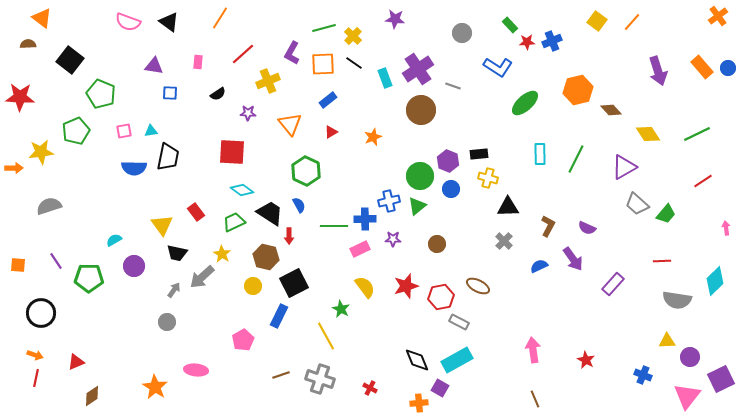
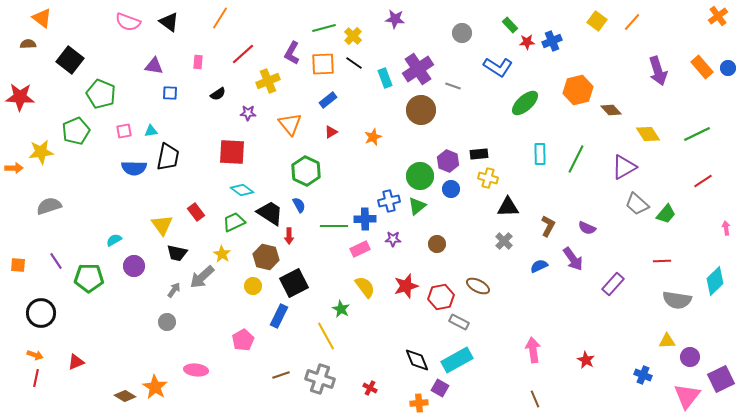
brown diamond at (92, 396): moved 33 px right; rotated 65 degrees clockwise
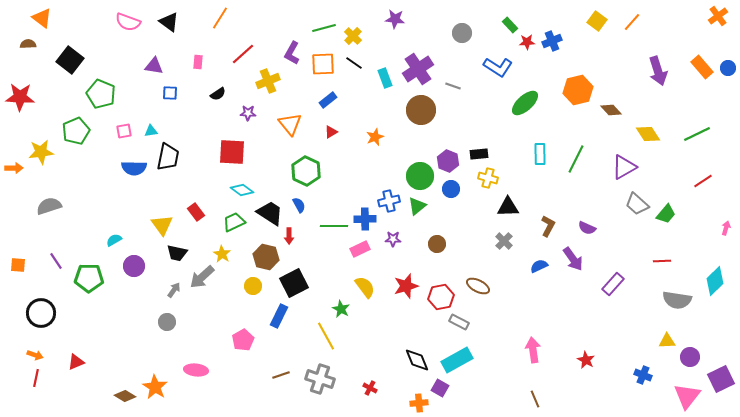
orange star at (373, 137): moved 2 px right
pink arrow at (726, 228): rotated 24 degrees clockwise
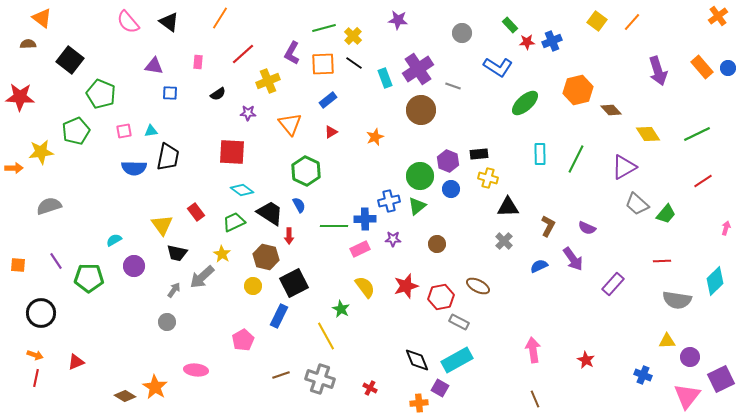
purple star at (395, 19): moved 3 px right, 1 px down
pink semicircle at (128, 22): rotated 30 degrees clockwise
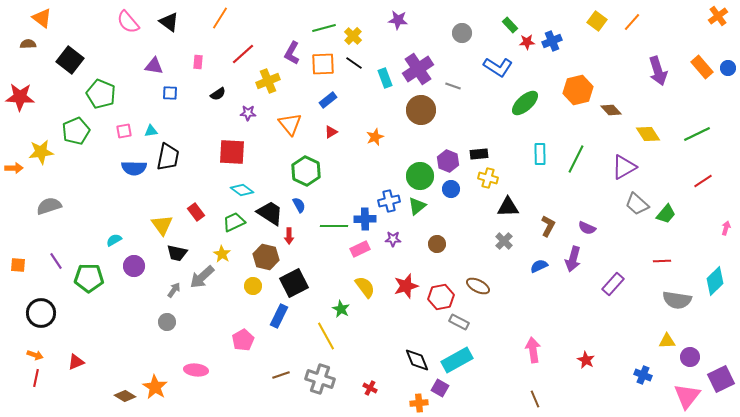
purple arrow at (573, 259): rotated 50 degrees clockwise
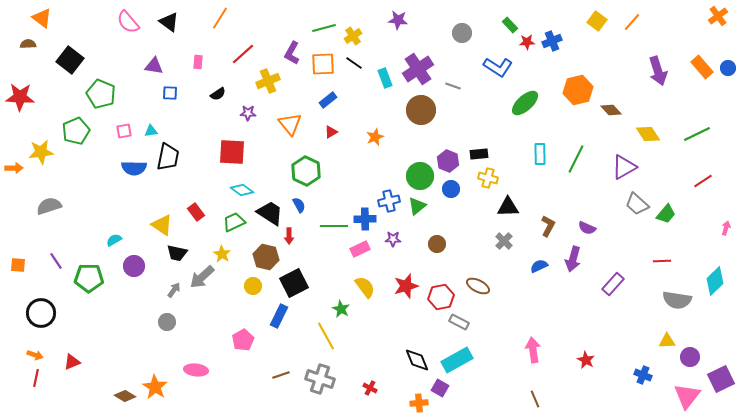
yellow cross at (353, 36): rotated 12 degrees clockwise
yellow triangle at (162, 225): rotated 20 degrees counterclockwise
red triangle at (76, 362): moved 4 px left
